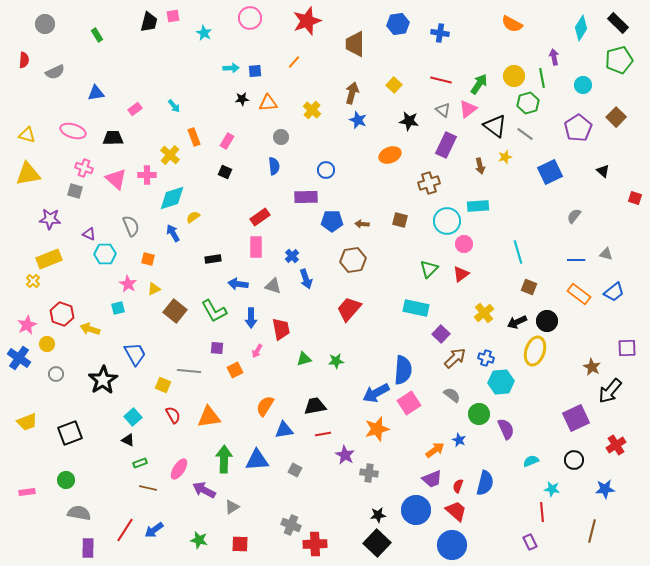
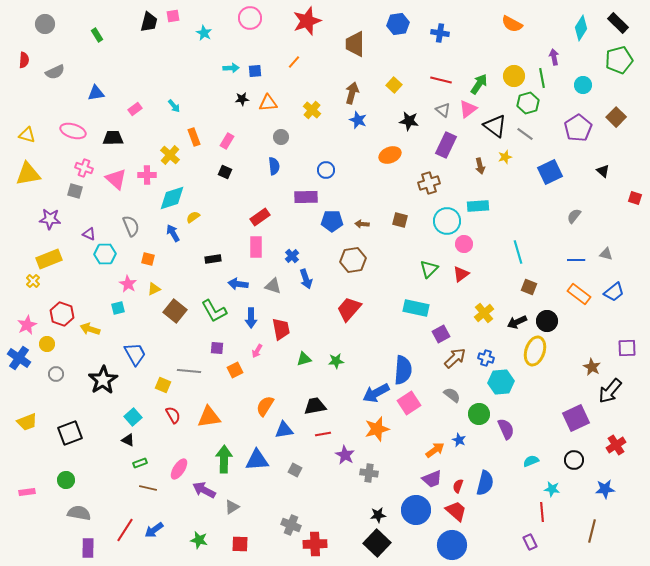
purple square at (441, 334): rotated 18 degrees clockwise
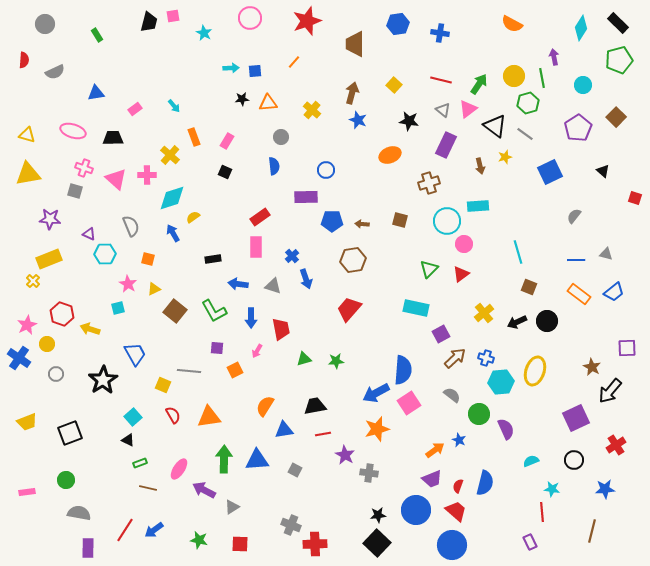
yellow ellipse at (535, 351): moved 20 px down
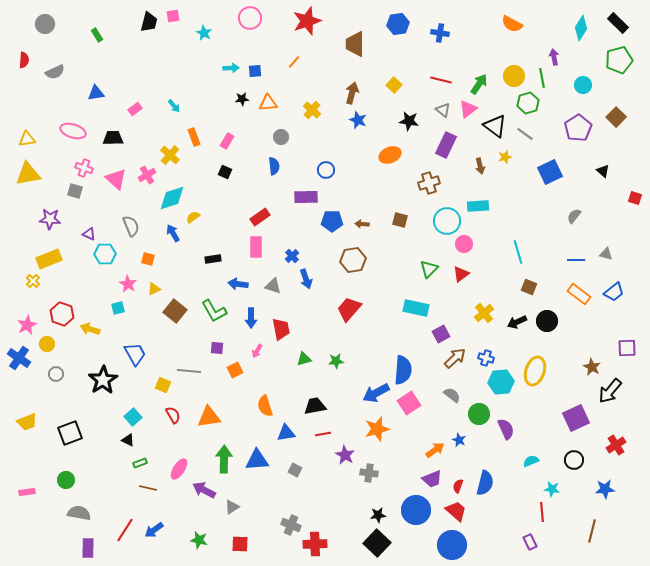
yellow triangle at (27, 135): moved 4 px down; rotated 24 degrees counterclockwise
pink cross at (147, 175): rotated 30 degrees counterclockwise
orange semicircle at (265, 406): rotated 50 degrees counterclockwise
blue triangle at (284, 430): moved 2 px right, 3 px down
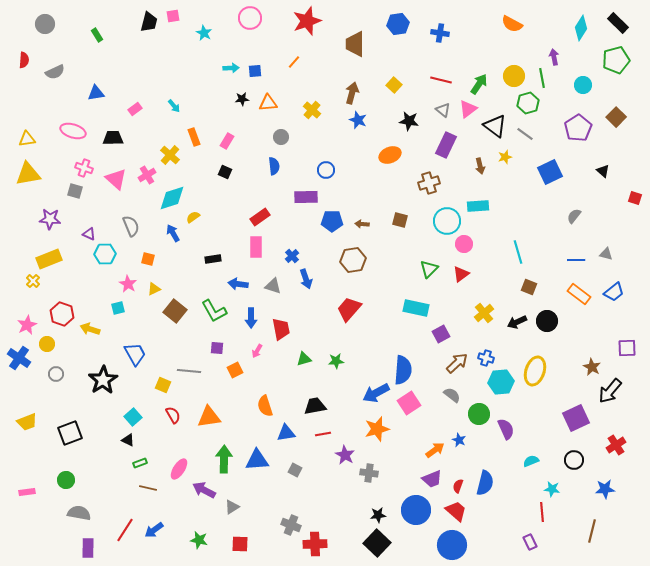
green pentagon at (619, 60): moved 3 px left
brown arrow at (455, 358): moved 2 px right, 5 px down
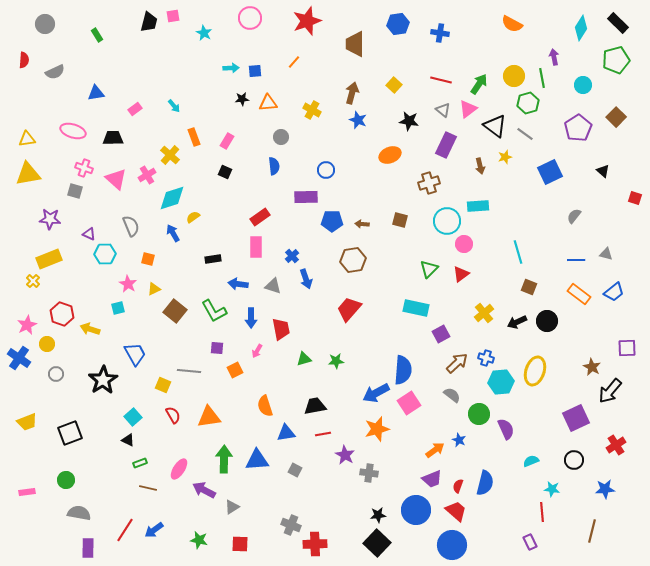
yellow cross at (312, 110): rotated 12 degrees counterclockwise
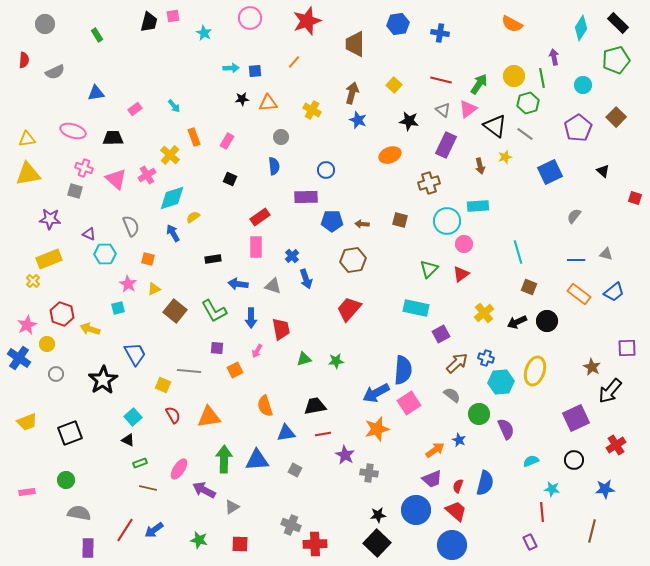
black square at (225, 172): moved 5 px right, 7 px down
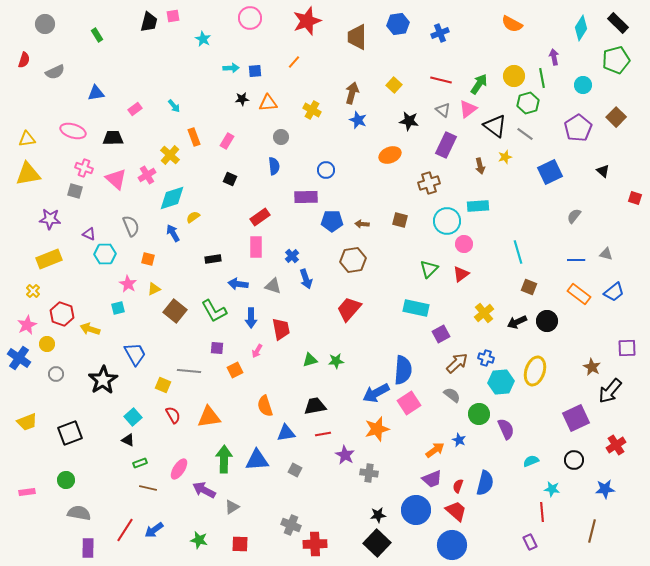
cyan star at (204, 33): moved 1 px left, 6 px down
blue cross at (440, 33): rotated 30 degrees counterclockwise
brown trapezoid at (355, 44): moved 2 px right, 7 px up
red semicircle at (24, 60): rotated 14 degrees clockwise
yellow cross at (33, 281): moved 10 px down
green triangle at (304, 359): moved 6 px right, 1 px down
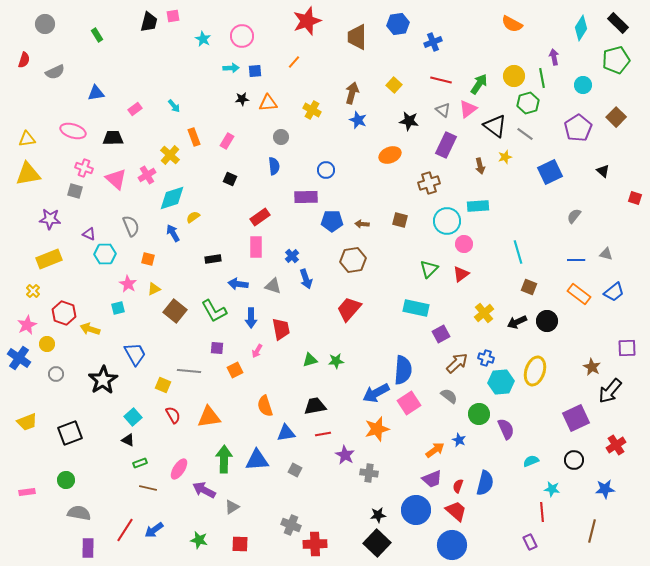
pink circle at (250, 18): moved 8 px left, 18 px down
blue cross at (440, 33): moved 7 px left, 9 px down
red hexagon at (62, 314): moved 2 px right, 1 px up
gray semicircle at (452, 395): moved 3 px left, 1 px down
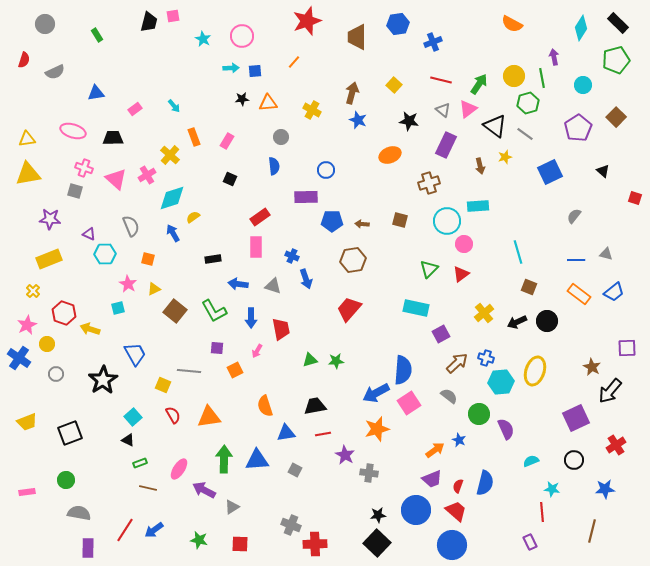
blue cross at (292, 256): rotated 24 degrees counterclockwise
